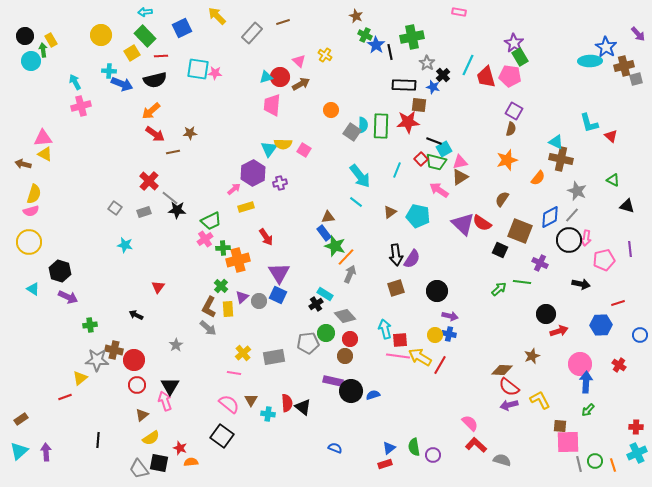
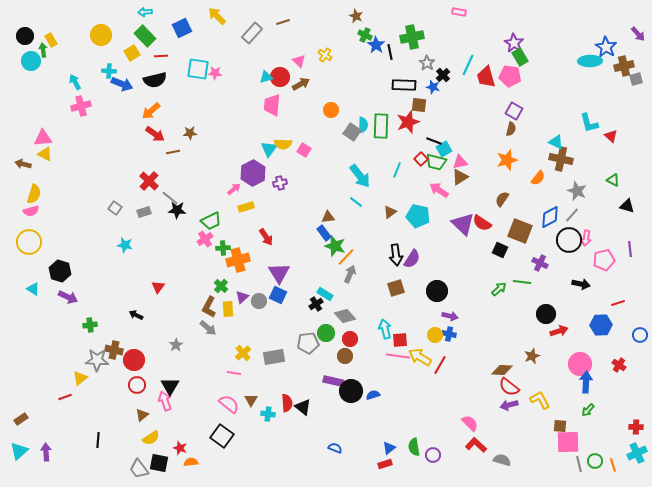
red star at (408, 122): rotated 15 degrees counterclockwise
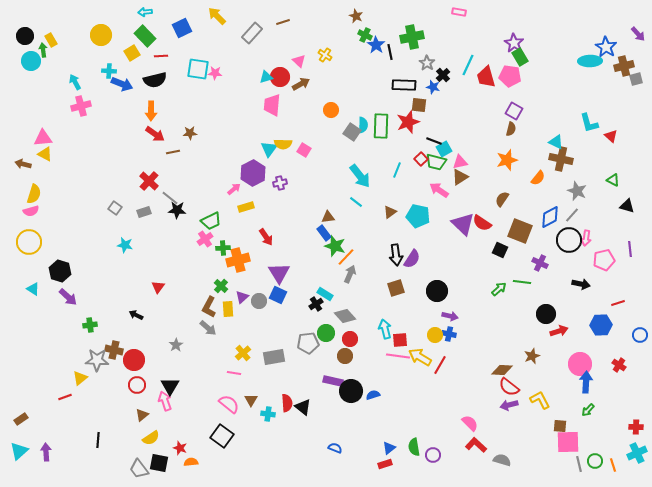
orange arrow at (151, 111): rotated 48 degrees counterclockwise
purple arrow at (68, 297): rotated 18 degrees clockwise
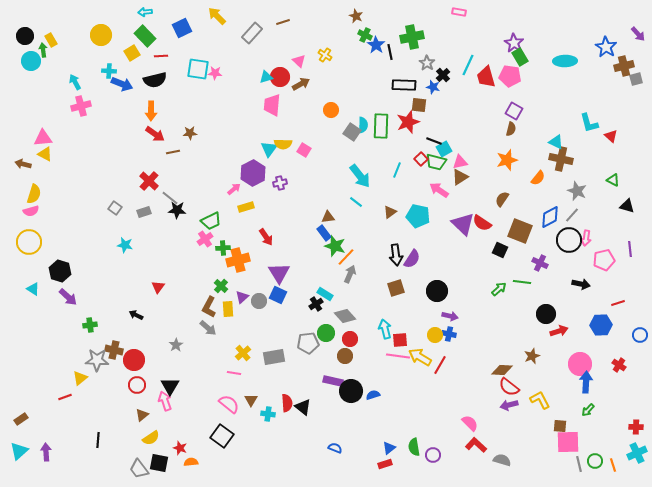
cyan ellipse at (590, 61): moved 25 px left
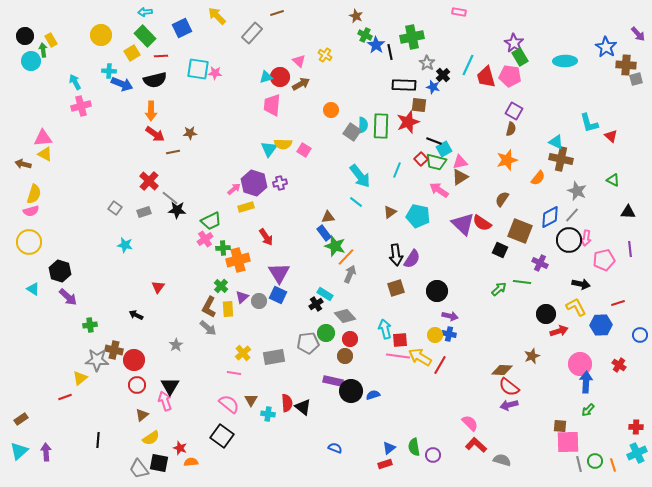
brown line at (283, 22): moved 6 px left, 9 px up
brown cross at (624, 66): moved 2 px right, 1 px up; rotated 18 degrees clockwise
purple hexagon at (253, 173): moved 1 px right, 10 px down; rotated 15 degrees counterclockwise
black triangle at (627, 206): moved 1 px right, 6 px down; rotated 14 degrees counterclockwise
yellow L-shape at (540, 400): moved 36 px right, 93 px up
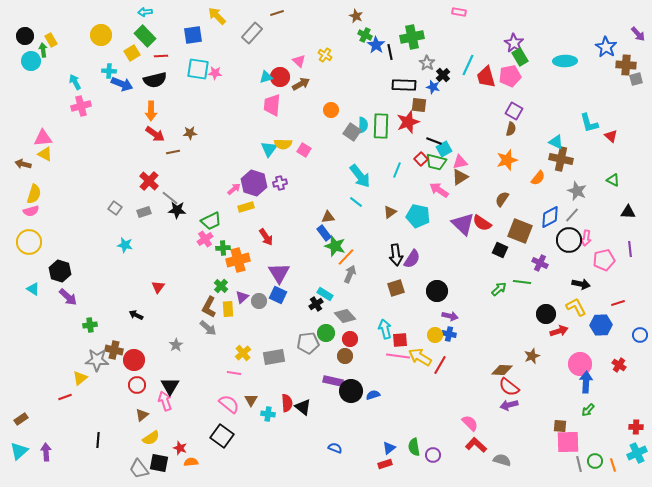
blue square at (182, 28): moved 11 px right, 7 px down; rotated 18 degrees clockwise
pink pentagon at (510, 76): rotated 20 degrees counterclockwise
